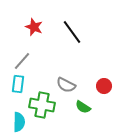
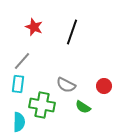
black line: rotated 55 degrees clockwise
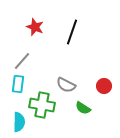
red star: moved 1 px right
green semicircle: moved 1 px down
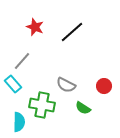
black line: rotated 30 degrees clockwise
cyan rectangle: moved 5 px left; rotated 48 degrees counterclockwise
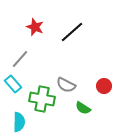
gray line: moved 2 px left, 2 px up
green cross: moved 6 px up
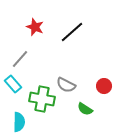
green semicircle: moved 2 px right, 1 px down
